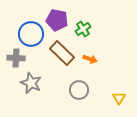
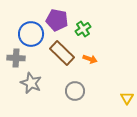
gray circle: moved 4 px left, 1 px down
yellow triangle: moved 8 px right
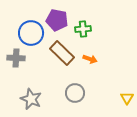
green cross: rotated 28 degrees clockwise
blue circle: moved 1 px up
gray star: moved 16 px down
gray circle: moved 2 px down
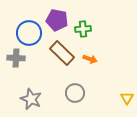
blue circle: moved 2 px left
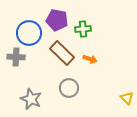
gray cross: moved 1 px up
gray circle: moved 6 px left, 5 px up
yellow triangle: rotated 16 degrees counterclockwise
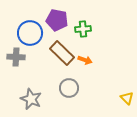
blue circle: moved 1 px right
orange arrow: moved 5 px left, 1 px down
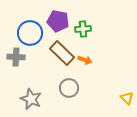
purple pentagon: moved 1 px right, 1 px down
